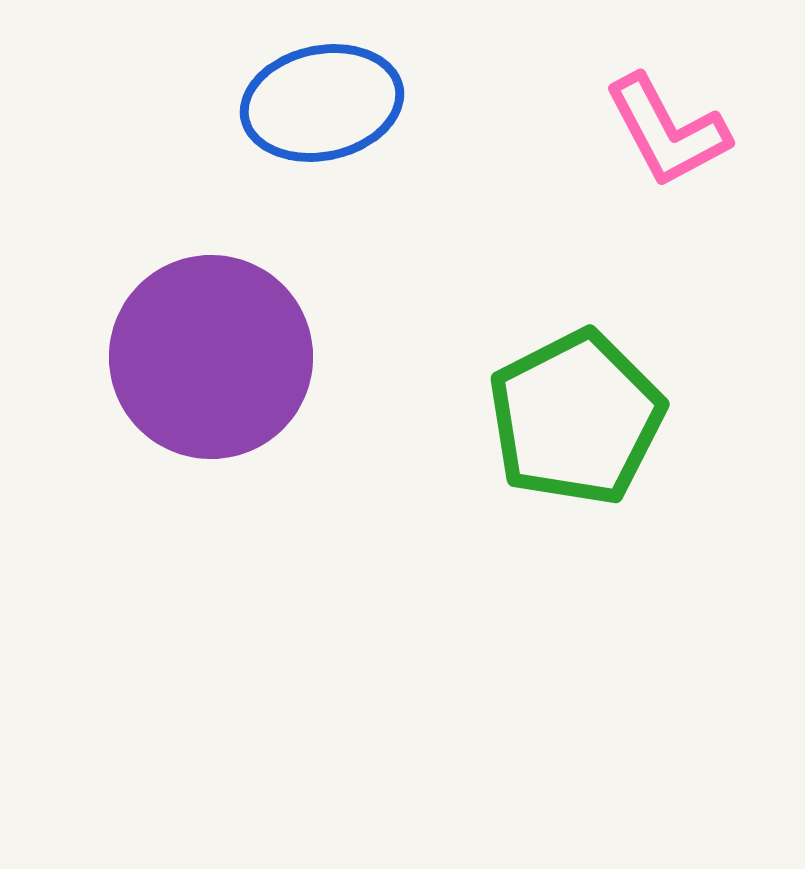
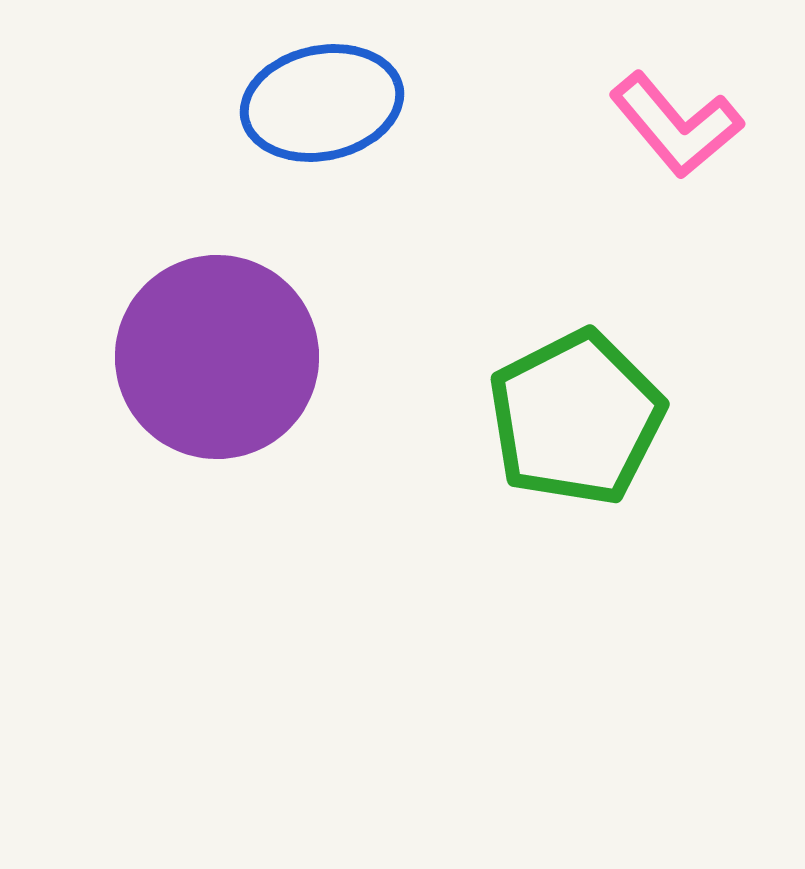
pink L-shape: moved 9 px right, 6 px up; rotated 12 degrees counterclockwise
purple circle: moved 6 px right
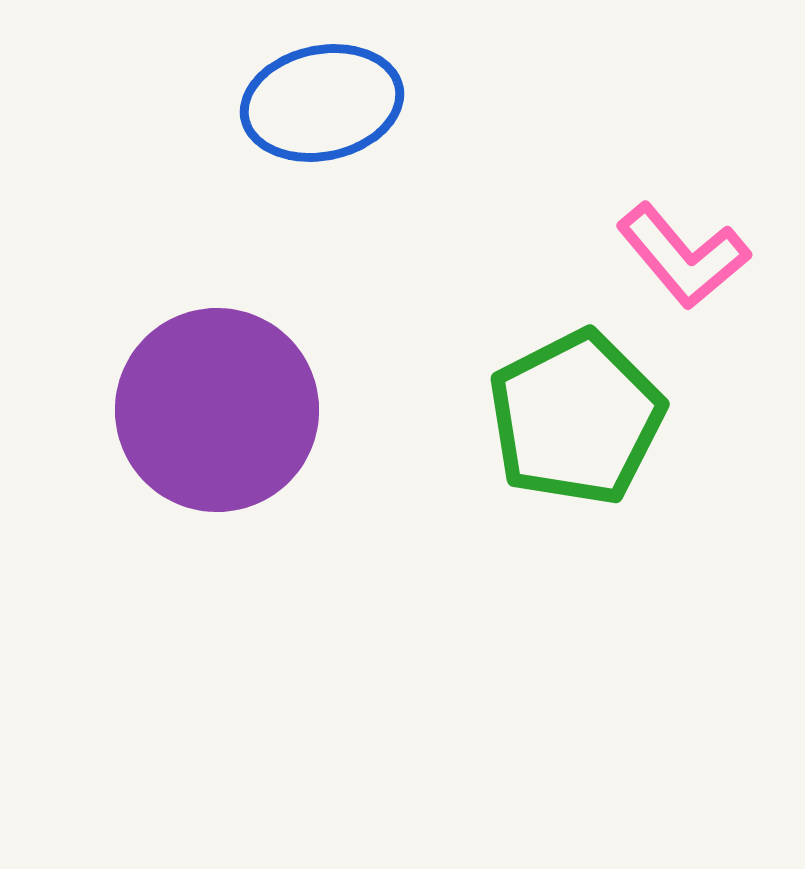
pink L-shape: moved 7 px right, 131 px down
purple circle: moved 53 px down
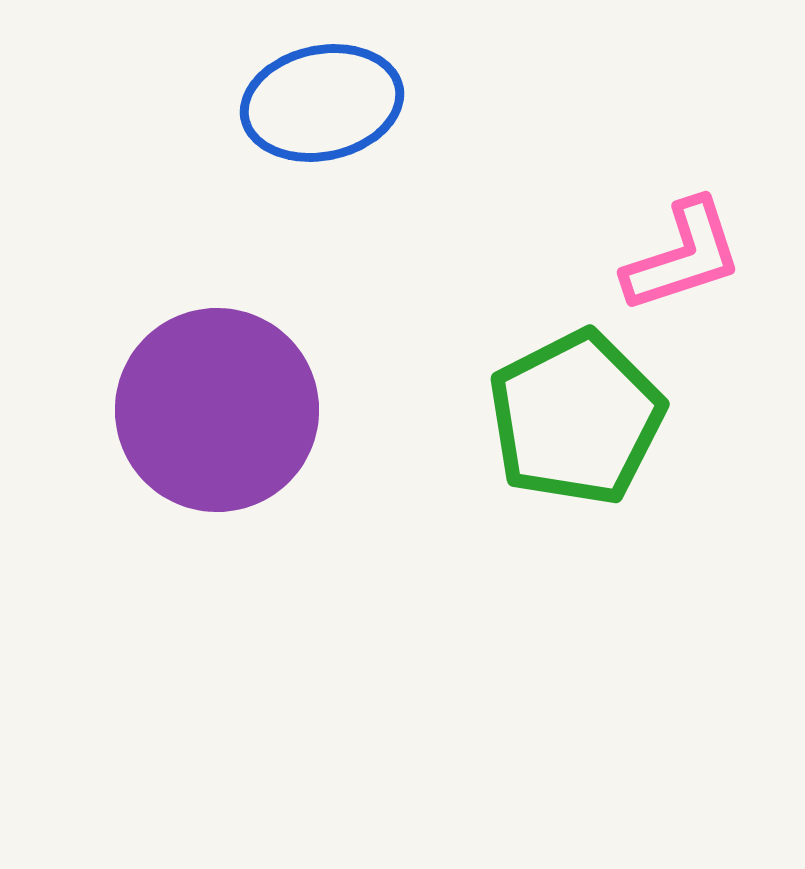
pink L-shape: rotated 68 degrees counterclockwise
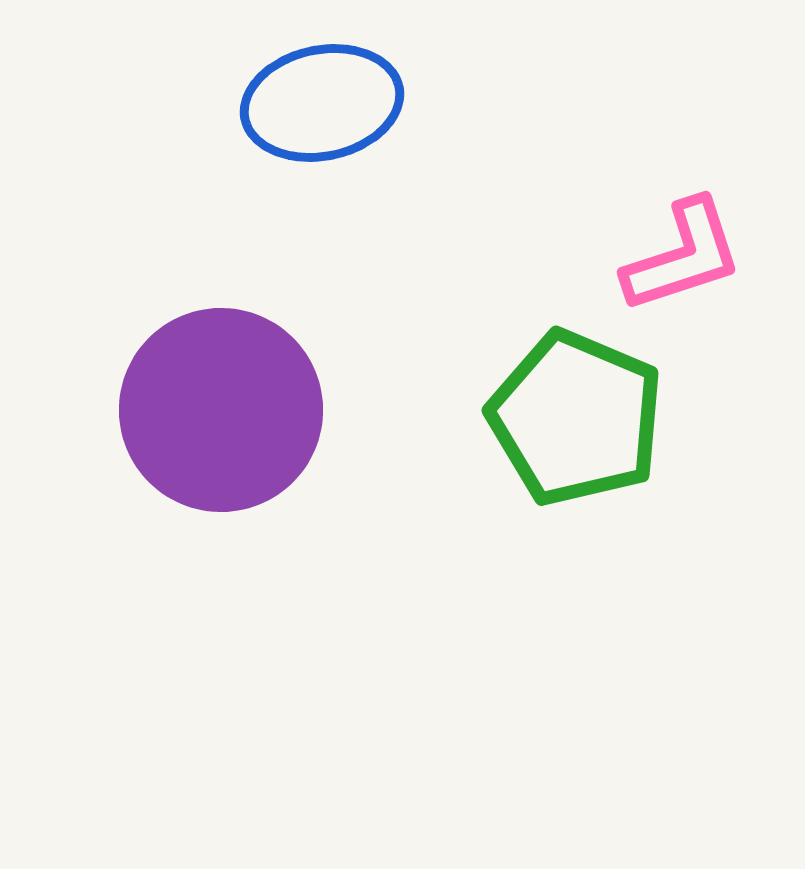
purple circle: moved 4 px right
green pentagon: rotated 22 degrees counterclockwise
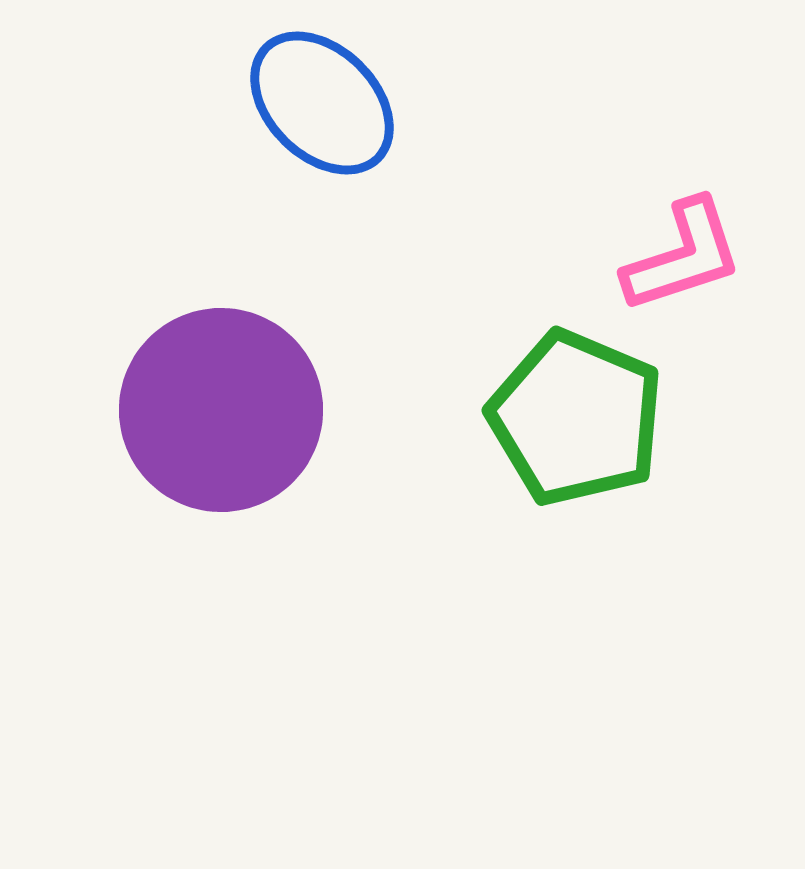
blue ellipse: rotated 57 degrees clockwise
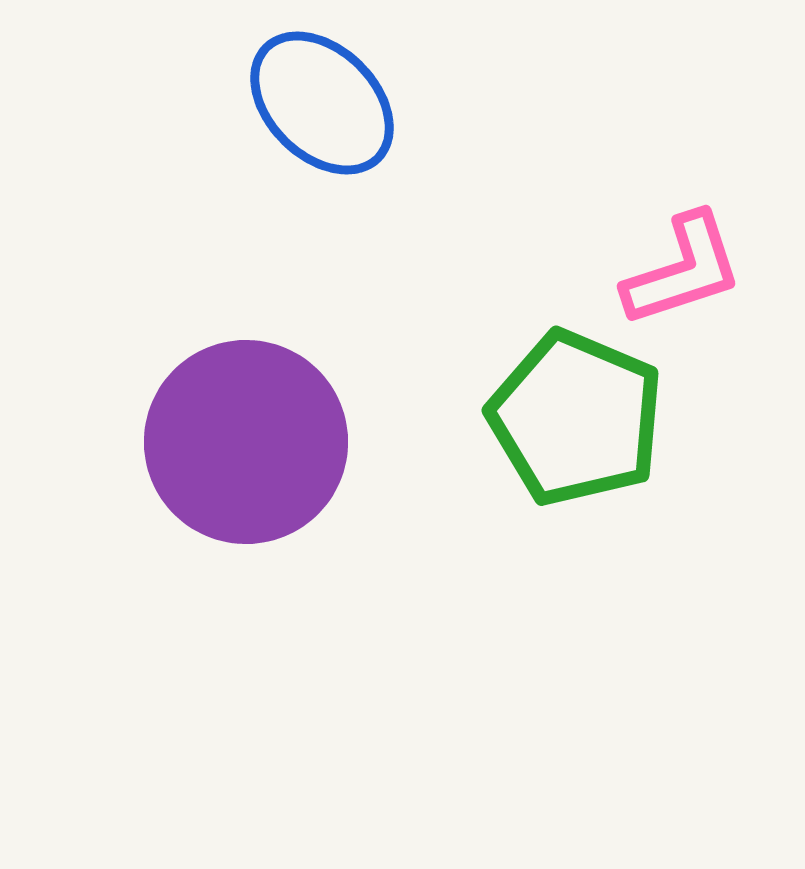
pink L-shape: moved 14 px down
purple circle: moved 25 px right, 32 px down
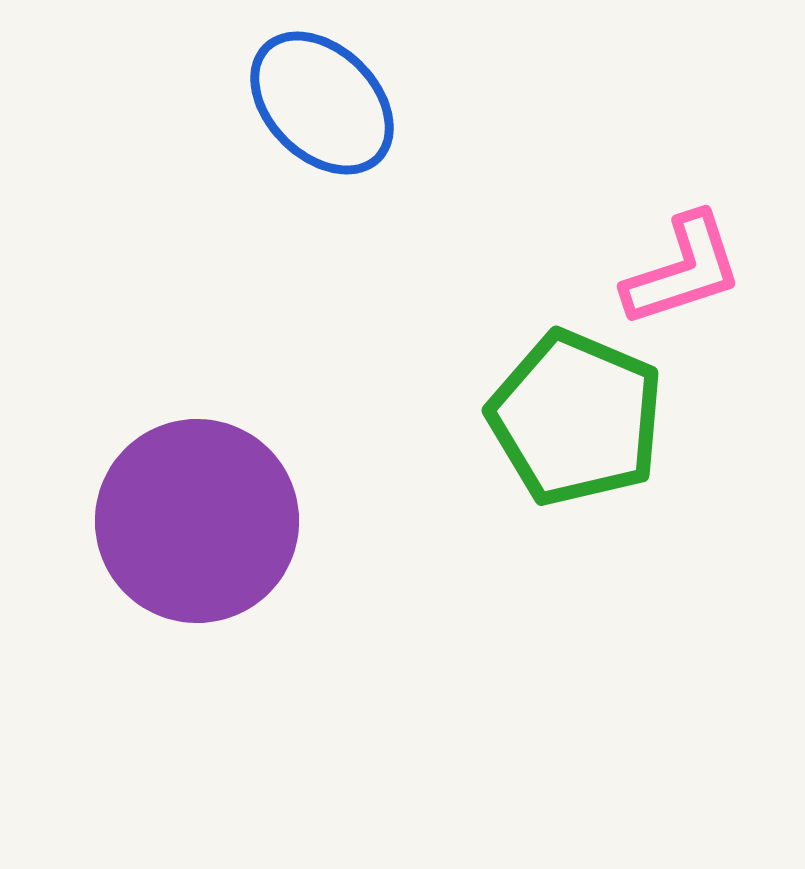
purple circle: moved 49 px left, 79 px down
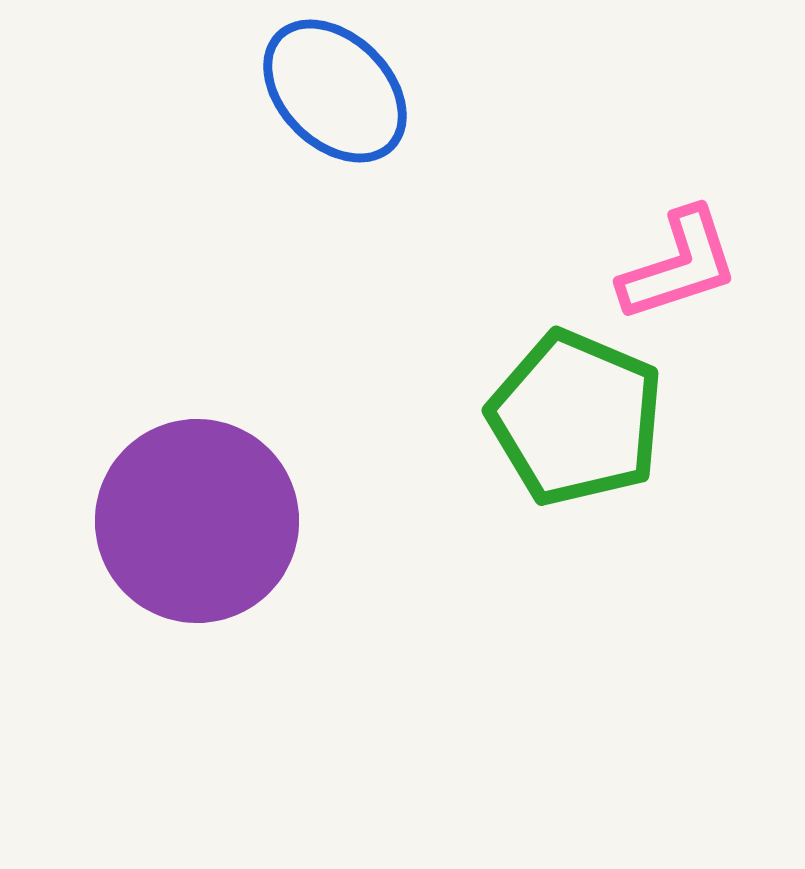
blue ellipse: moved 13 px right, 12 px up
pink L-shape: moved 4 px left, 5 px up
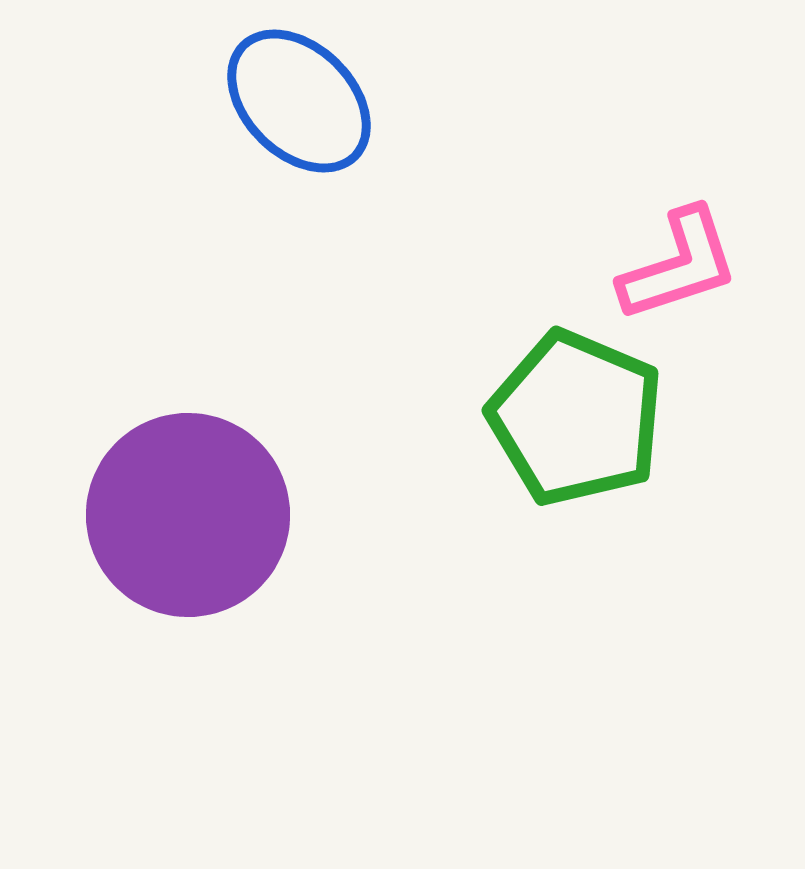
blue ellipse: moved 36 px left, 10 px down
purple circle: moved 9 px left, 6 px up
